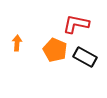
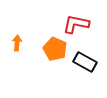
orange pentagon: moved 1 px up
black rectangle: moved 5 px down
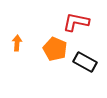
red L-shape: moved 2 px up
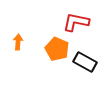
orange arrow: moved 1 px right, 1 px up
orange pentagon: moved 2 px right
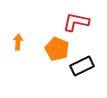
black rectangle: moved 3 px left, 4 px down; rotated 55 degrees counterclockwise
